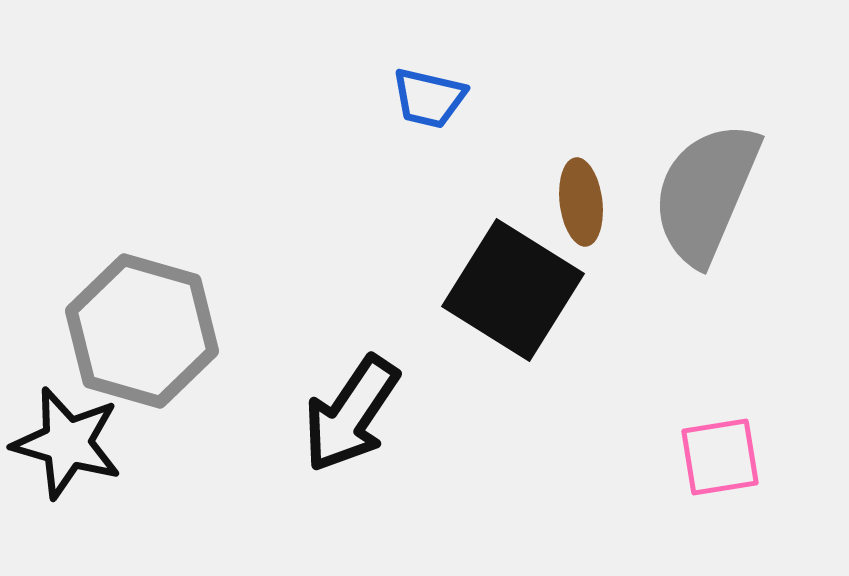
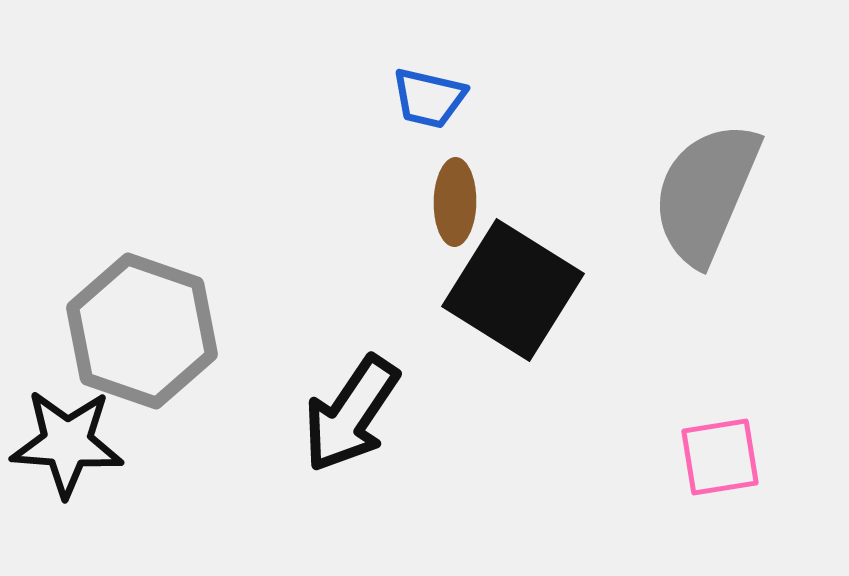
brown ellipse: moved 126 px left; rotated 8 degrees clockwise
gray hexagon: rotated 3 degrees clockwise
black star: rotated 12 degrees counterclockwise
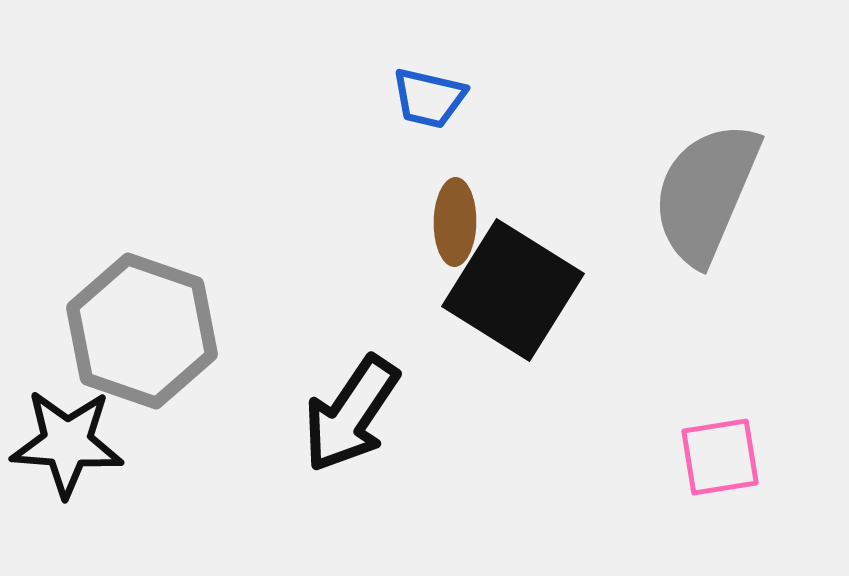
brown ellipse: moved 20 px down
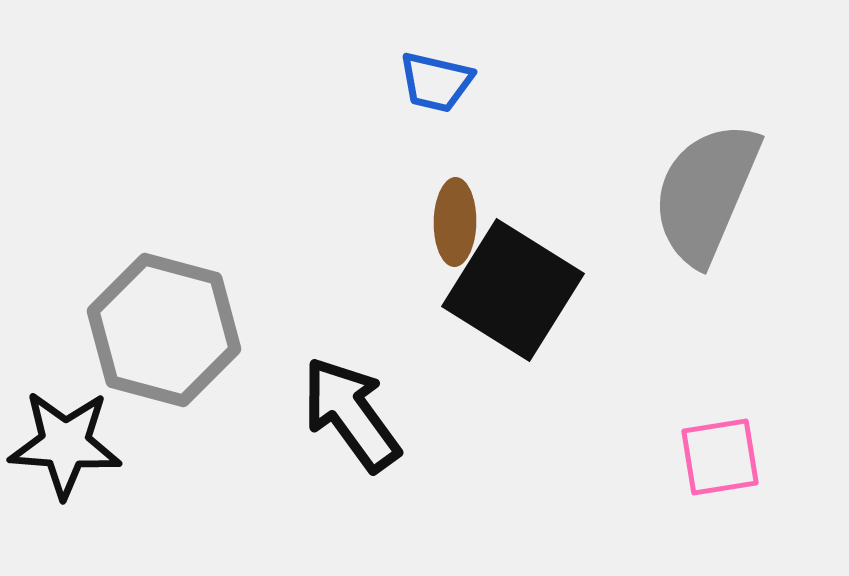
blue trapezoid: moved 7 px right, 16 px up
gray hexagon: moved 22 px right, 1 px up; rotated 4 degrees counterclockwise
black arrow: rotated 110 degrees clockwise
black star: moved 2 px left, 1 px down
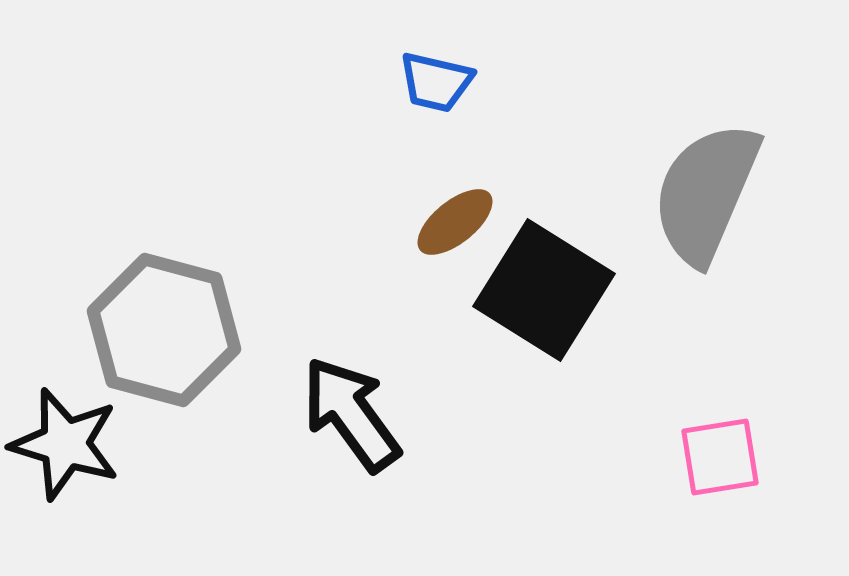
brown ellipse: rotated 50 degrees clockwise
black square: moved 31 px right
black star: rotated 13 degrees clockwise
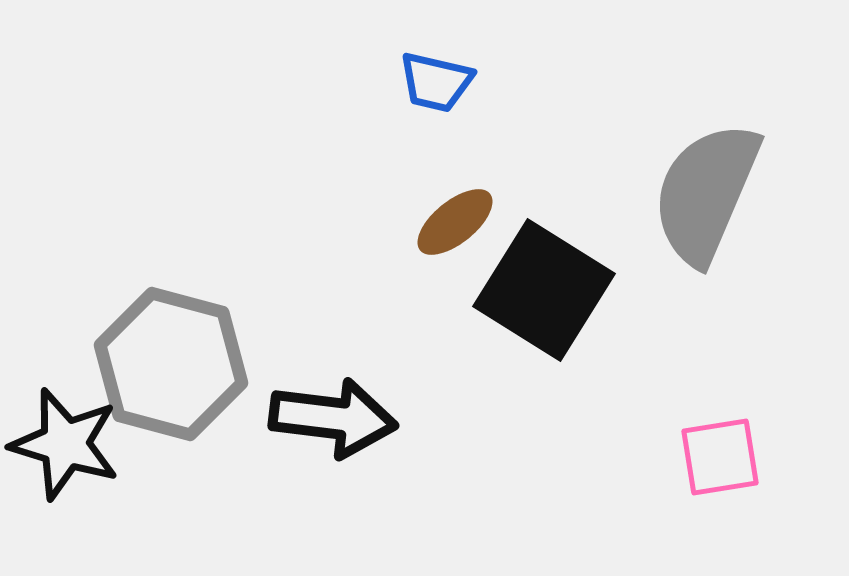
gray hexagon: moved 7 px right, 34 px down
black arrow: moved 18 px left, 4 px down; rotated 133 degrees clockwise
